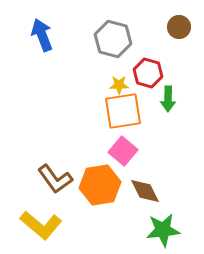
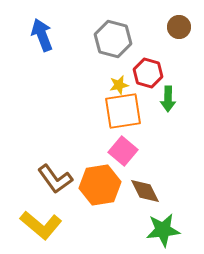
yellow star: rotated 12 degrees counterclockwise
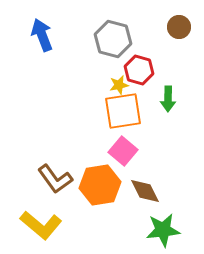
red hexagon: moved 9 px left, 3 px up
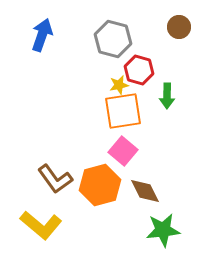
blue arrow: rotated 40 degrees clockwise
green arrow: moved 1 px left, 3 px up
orange hexagon: rotated 6 degrees counterclockwise
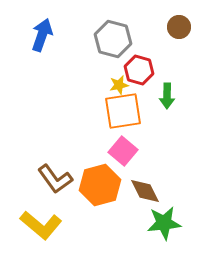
green star: moved 1 px right, 7 px up
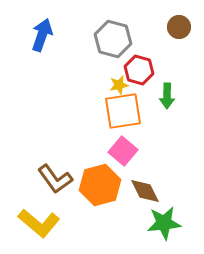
yellow L-shape: moved 2 px left, 2 px up
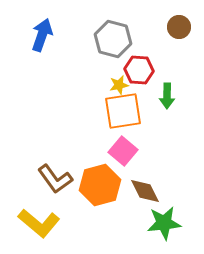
red hexagon: rotated 12 degrees counterclockwise
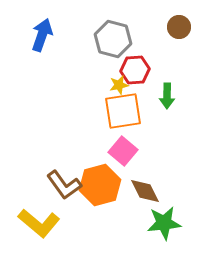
red hexagon: moved 4 px left; rotated 8 degrees counterclockwise
brown L-shape: moved 9 px right, 6 px down
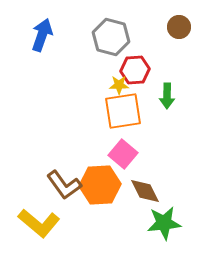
gray hexagon: moved 2 px left, 2 px up
yellow star: rotated 12 degrees clockwise
pink square: moved 3 px down
orange hexagon: rotated 12 degrees clockwise
